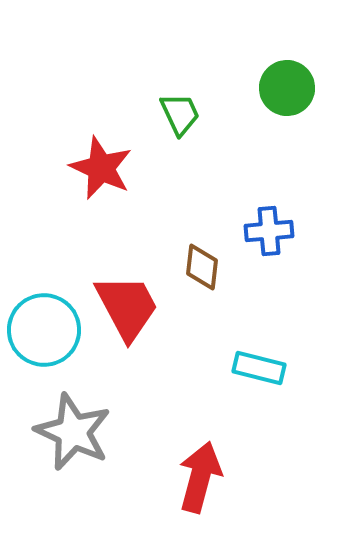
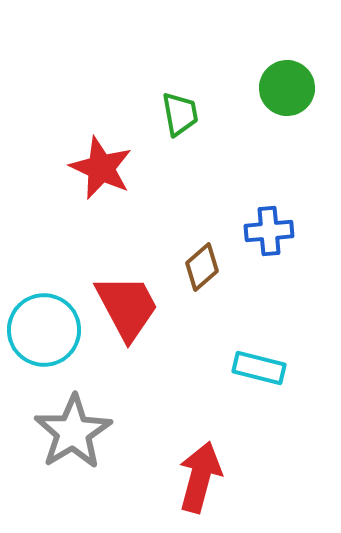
green trapezoid: rotated 15 degrees clockwise
brown diamond: rotated 42 degrees clockwise
gray star: rotated 16 degrees clockwise
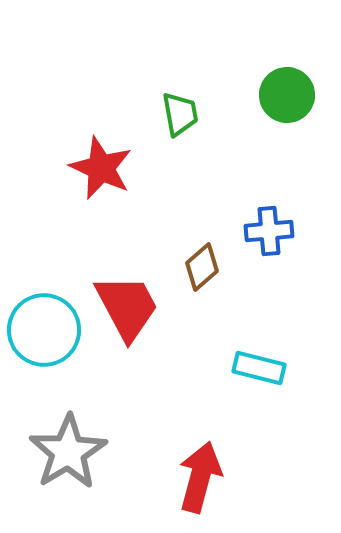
green circle: moved 7 px down
gray star: moved 5 px left, 20 px down
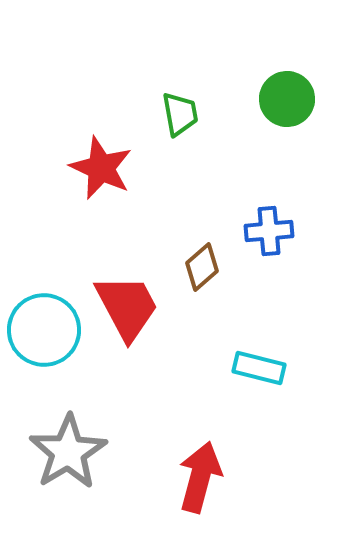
green circle: moved 4 px down
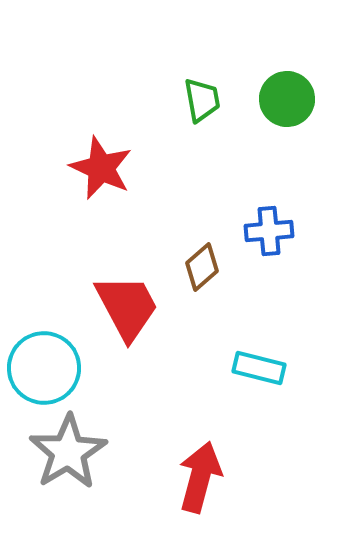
green trapezoid: moved 22 px right, 14 px up
cyan circle: moved 38 px down
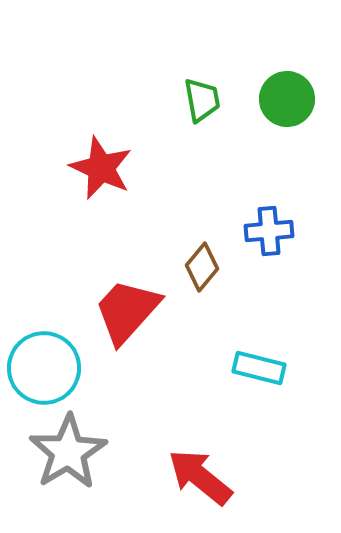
brown diamond: rotated 9 degrees counterclockwise
red trapezoid: moved 4 px down; rotated 110 degrees counterclockwise
red arrow: rotated 66 degrees counterclockwise
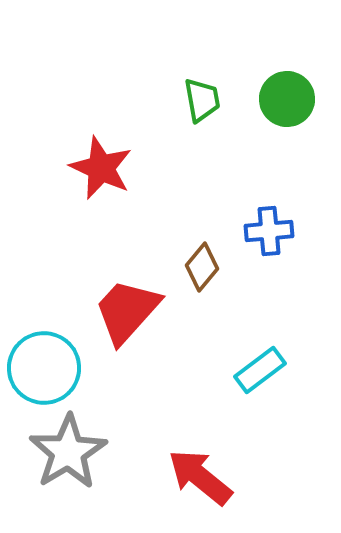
cyan rectangle: moved 1 px right, 2 px down; rotated 51 degrees counterclockwise
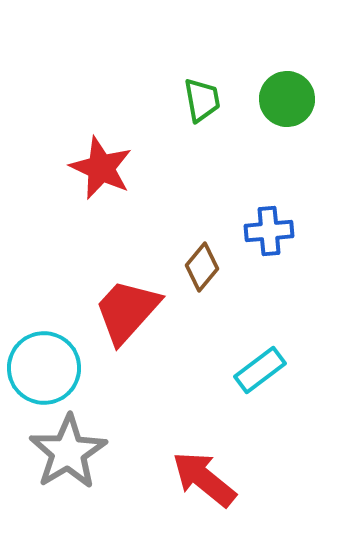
red arrow: moved 4 px right, 2 px down
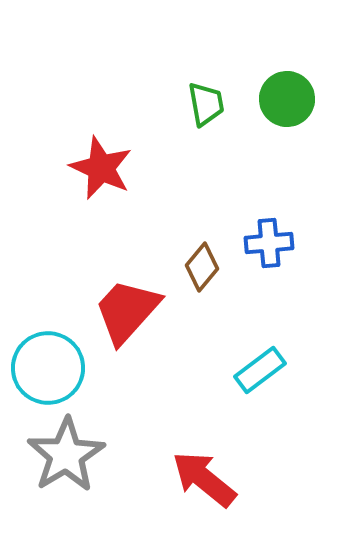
green trapezoid: moved 4 px right, 4 px down
blue cross: moved 12 px down
cyan circle: moved 4 px right
gray star: moved 2 px left, 3 px down
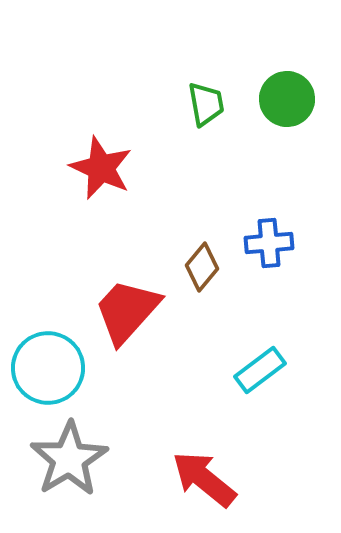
gray star: moved 3 px right, 4 px down
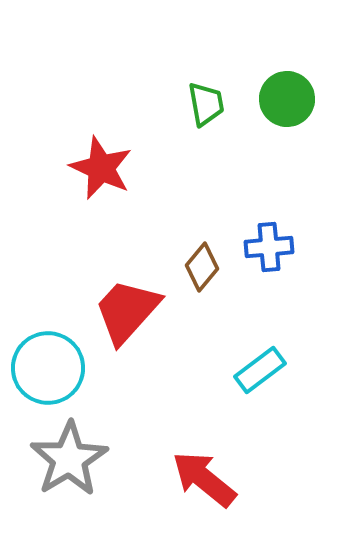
blue cross: moved 4 px down
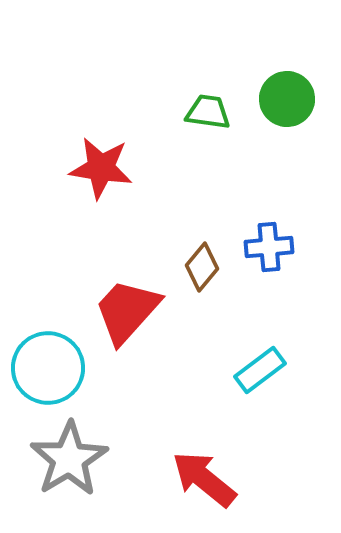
green trapezoid: moved 2 px right, 8 px down; rotated 72 degrees counterclockwise
red star: rotated 16 degrees counterclockwise
